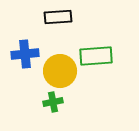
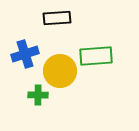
black rectangle: moved 1 px left, 1 px down
blue cross: rotated 12 degrees counterclockwise
green cross: moved 15 px left, 7 px up; rotated 12 degrees clockwise
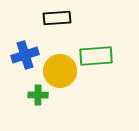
blue cross: moved 1 px down
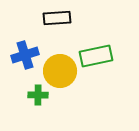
green rectangle: rotated 8 degrees counterclockwise
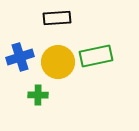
blue cross: moved 5 px left, 2 px down
yellow circle: moved 2 px left, 9 px up
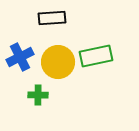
black rectangle: moved 5 px left
blue cross: rotated 8 degrees counterclockwise
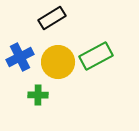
black rectangle: rotated 28 degrees counterclockwise
green rectangle: rotated 16 degrees counterclockwise
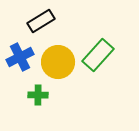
black rectangle: moved 11 px left, 3 px down
green rectangle: moved 2 px right, 1 px up; rotated 20 degrees counterclockwise
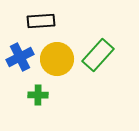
black rectangle: rotated 28 degrees clockwise
yellow circle: moved 1 px left, 3 px up
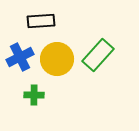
green cross: moved 4 px left
